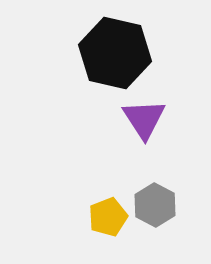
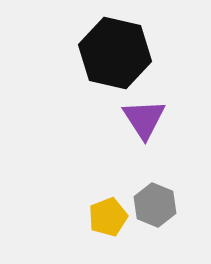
gray hexagon: rotated 6 degrees counterclockwise
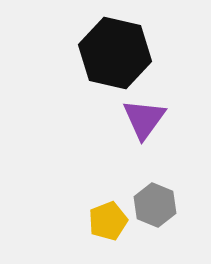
purple triangle: rotated 9 degrees clockwise
yellow pentagon: moved 4 px down
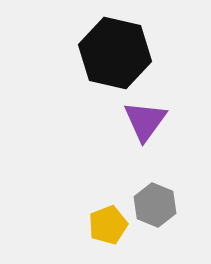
purple triangle: moved 1 px right, 2 px down
yellow pentagon: moved 4 px down
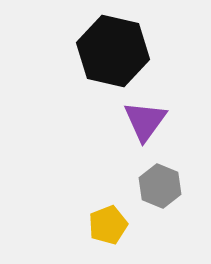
black hexagon: moved 2 px left, 2 px up
gray hexagon: moved 5 px right, 19 px up
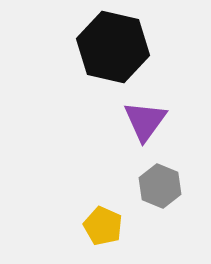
black hexagon: moved 4 px up
yellow pentagon: moved 5 px left, 1 px down; rotated 27 degrees counterclockwise
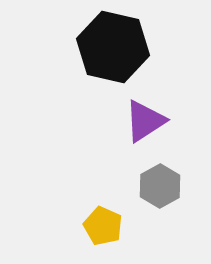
purple triangle: rotated 21 degrees clockwise
gray hexagon: rotated 9 degrees clockwise
